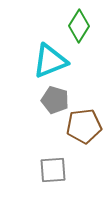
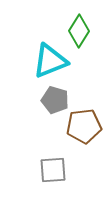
green diamond: moved 5 px down
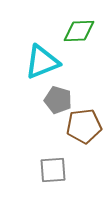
green diamond: rotated 56 degrees clockwise
cyan triangle: moved 8 px left, 1 px down
gray pentagon: moved 3 px right
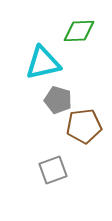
cyan triangle: moved 1 px right, 1 px down; rotated 9 degrees clockwise
gray square: rotated 16 degrees counterclockwise
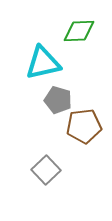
gray square: moved 7 px left; rotated 24 degrees counterclockwise
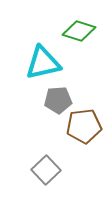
green diamond: rotated 20 degrees clockwise
gray pentagon: rotated 20 degrees counterclockwise
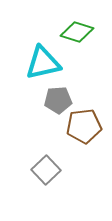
green diamond: moved 2 px left, 1 px down
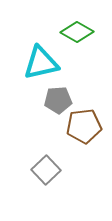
green diamond: rotated 12 degrees clockwise
cyan triangle: moved 2 px left
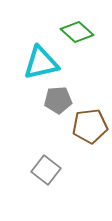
green diamond: rotated 12 degrees clockwise
brown pentagon: moved 6 px right
gray square: rotated 8 degrees counterclockwise
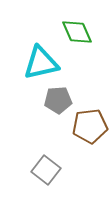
green diamond: rotated 24 degrees clockwise
